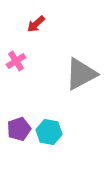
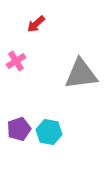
gray triangle: rotated 21 degrees clockwise
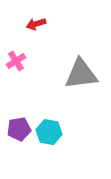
red arrow: rotated 24 degrees clockwise
purple pentagon: rotated 10 degrees clockwise
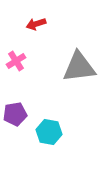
gray triangle: moved 2 px left, 7 px up
purple pentagon: moved 4 px left, 15 px up
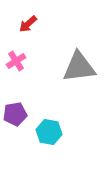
red arrow: moved 8 px left; rotated 24 degrees counterclockwise
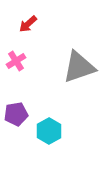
gray triangle: rotated 12 degrees counterclockwise
purple pentagon: moved 1 px right
cyan hexagon: moved 1 px up; rotated 20 degrees clockwise
